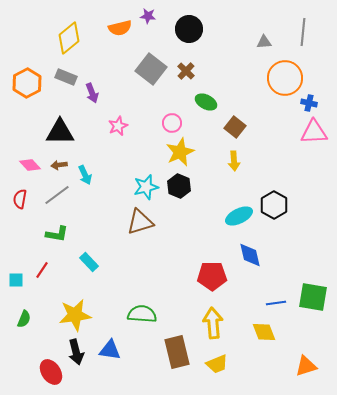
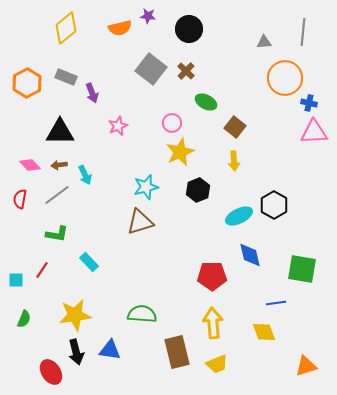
yellow diamond at (69, 38): moved 3 px left, 10 px up
black hexagon at (179, 186): moved 19 px right, 4 px down; rotated 15 degrees clockwise
green square at (313, 297): moved 11 px left, 28 px up
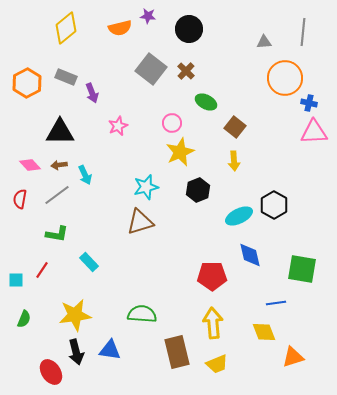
orange triangle at (306, 366): moved 13 px left, 9 px up
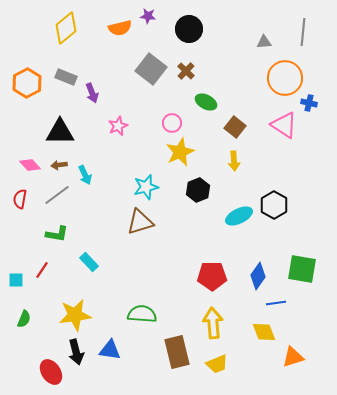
pink triangle at (314, 132): moved 30 px left, 7 px up; rotated 36 degrees clockwise
blue diamond at (250, 255): moved 8 px right, 21 px down; rotated 48 degrees clockwise
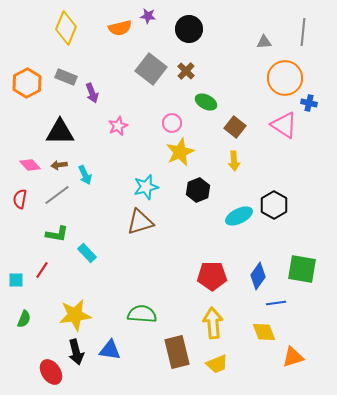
yellow diamond at (66, 28): rotated 28 degrees counterclockwise
cyan rectangle at (89, 262): moved 2 px left, 9 px up
